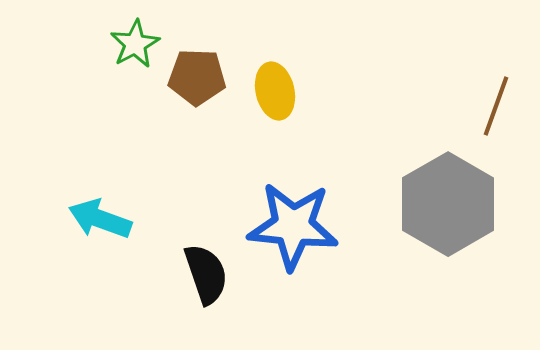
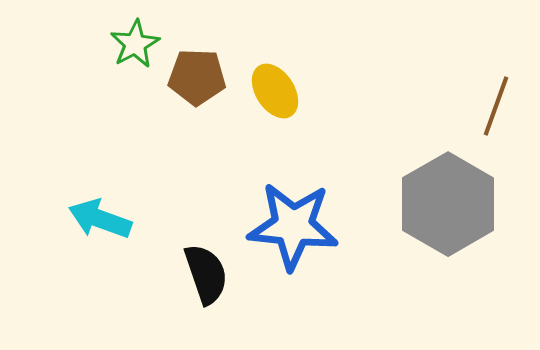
yellow ellipse: rotated 20 degrees counterclockwise
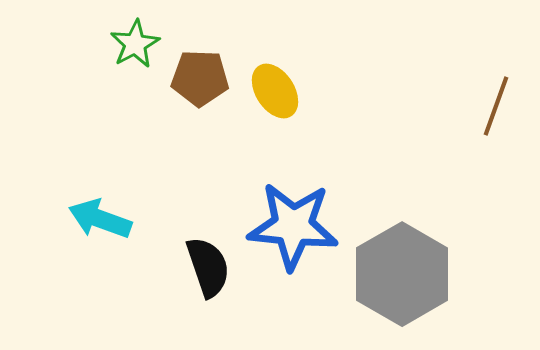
brown pentagon: moved 3 px right, 1 px down
gray hexagon: moved 46 px left, 70 px down
black semicircle: moved 2 px right, 7 px up
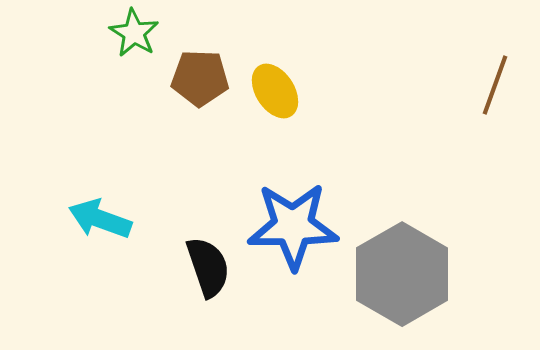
green star: moved 1 px left, 11 px up; rotated 12 degrees counterclockwise
brown line: moved 1 px left, 21 px up
blue star: rotated 6 degrees counterclockwise
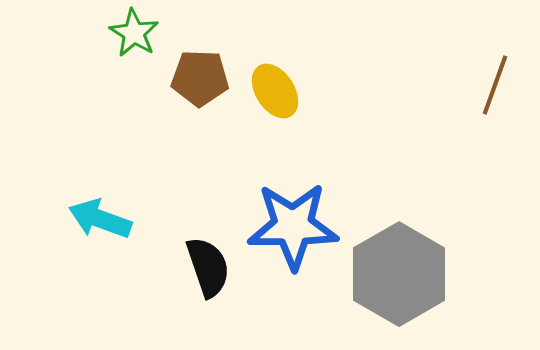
gray hexagon: moved 3 px left
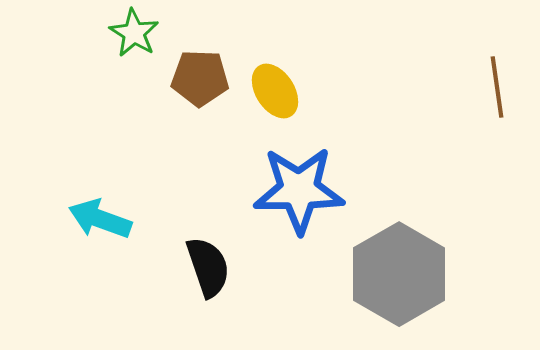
brown line: moved 2 px right, 2 px down; rotated 28 degrees counterclockwise
blue star: moved 6 px right, 36 px up
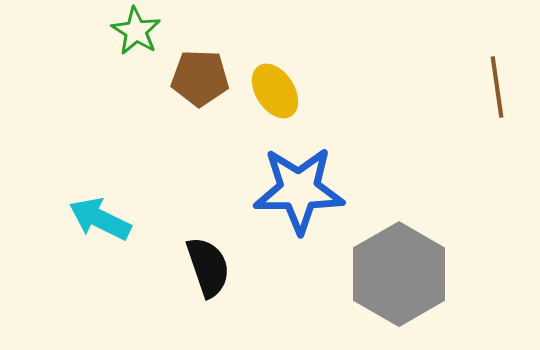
green star: moved 2 px right, 2 px up
cyan arrow: rotated 6 degrees clockwise
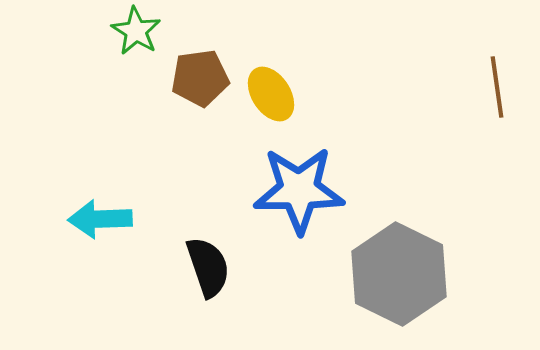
brown pentagon: rotated 10 degrees counterclockwise
yellow ellipse: moved 4 px left, 3 px down
cyan arrow: rotated 28 degrees counterclockwise
gray hexagon: rotated 4 degrees counterclockwise
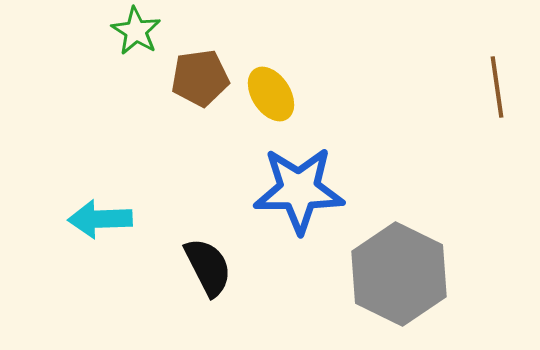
black semicircle: rotated 8 degrees counterclockwise
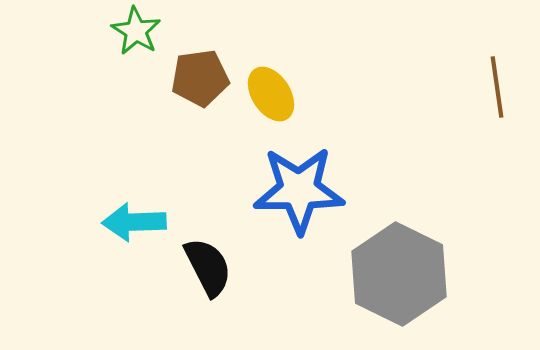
cyan arrow: moved 34 px right, 3 px down
